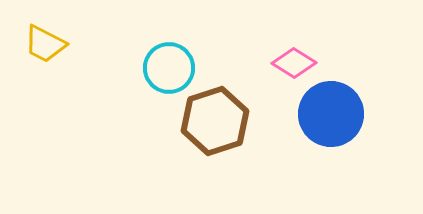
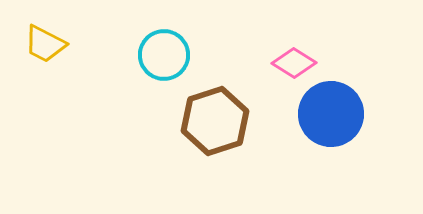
cyan circle: moved 5 px left, 13 px up
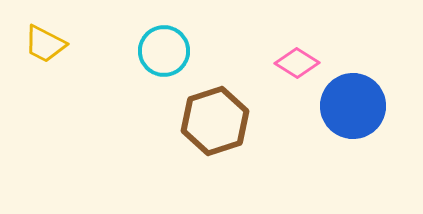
cyan circle: moved 4 px up
pink diamond: moved 3 px right
blue circle: moved 22 px right, 8 px up
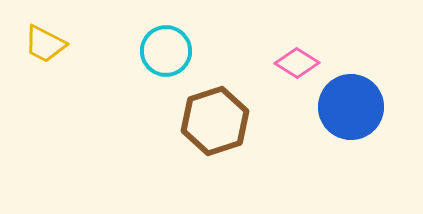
cyan circle: moved 2 px right
blue circle: moved 2 px left, 1 px down
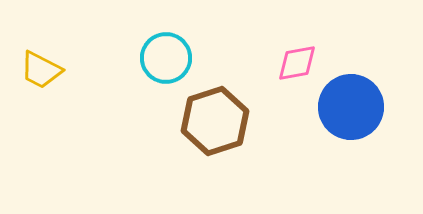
yellow trapezoid: moved 4 px left, 26 px down
cyan circle: moved 7 px down
pink diamond: rotated 42 degrees counterclockwise
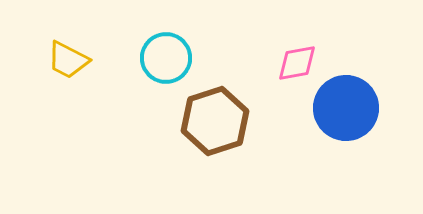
yellow trapezoid: moved 27 px right, 10 px up
blue circle: moved 5 px left, 1 px down
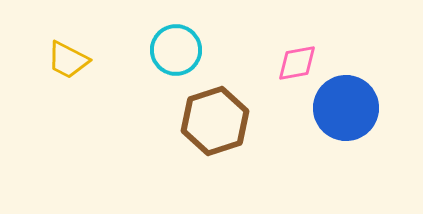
cyan circle: moved 10 px right, 8 px up
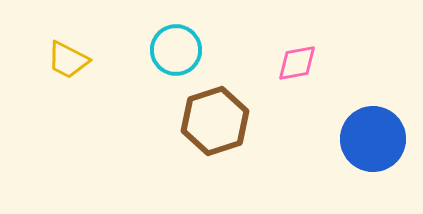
blue circle: moved 27 px right, 31 px down
